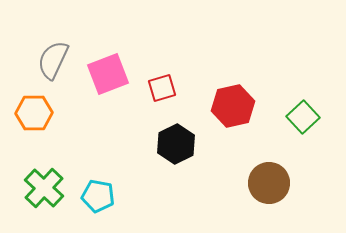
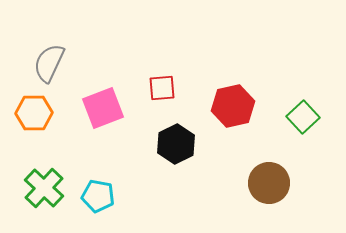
gray semicircle: moved 4 px left, 3 px down
pink square: moved 5 px left, 34 px down
red square: rotated 12 degrees clockwise
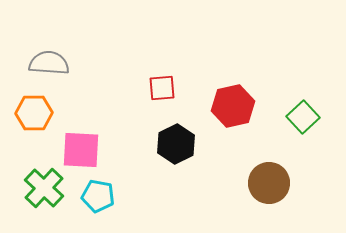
gray semicircle: rotated 69 degrees clockwise
pink square: moved 22 px left, 42 px down; rotated 24 degrees clockwise
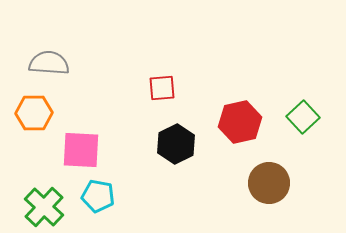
red hexagon: moved 7 px right, 16 px down
green cross: moved 19 px down
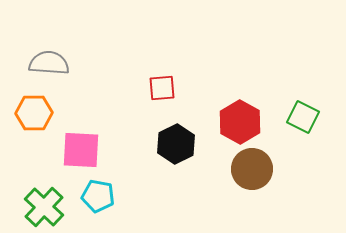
green square: rotated 20 degrees counterclockwise
red hexagon: rotated 18 degrees counterclockwise
brown circle: moved 17 px left, 14 px up
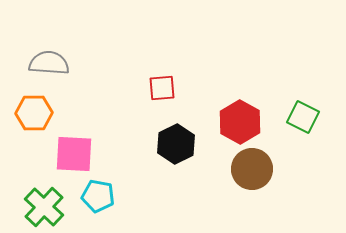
pink square: moved 7 px left, 4 px down
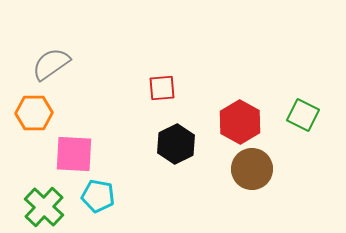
gray semicircle: moved 2 px right, 1 px down; rotated 39 degrees counterclockwise
green square: moved 2 px up
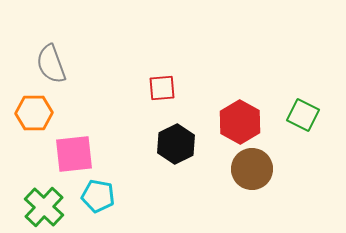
gray semicircle: rotated 75 degrees counterclockwise
pink square: rotated 9 degrees counterclockwise
